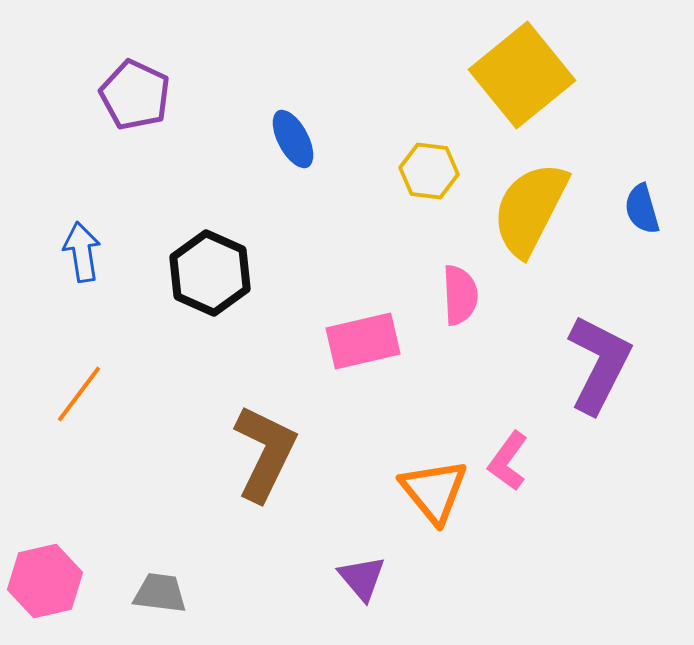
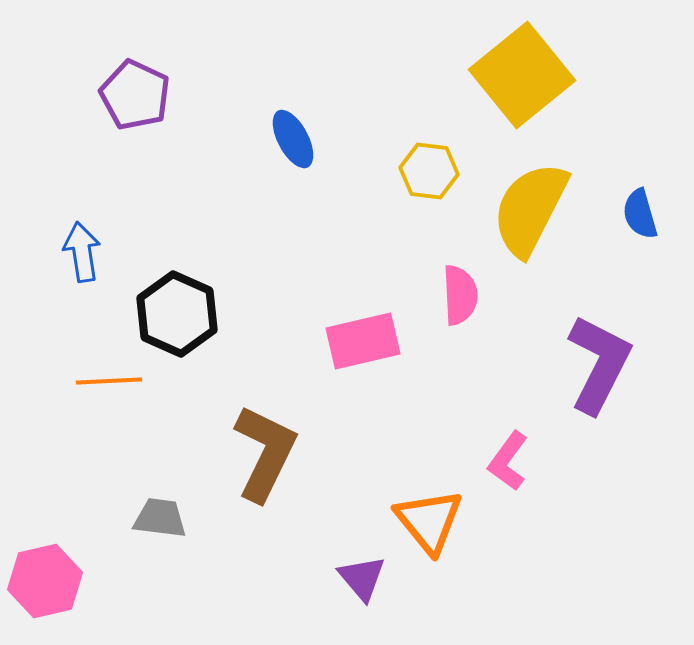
blue semicircle: moved 2 px left, 5 px down
black hexagon: moved 33 px left, 41 px down
orange line: moved 30 px right, 13 px up; rotated 50 degrees clockwise
orange triangle: moved 5 px left, 30 px down
gray trapezoid: moved 75 px up
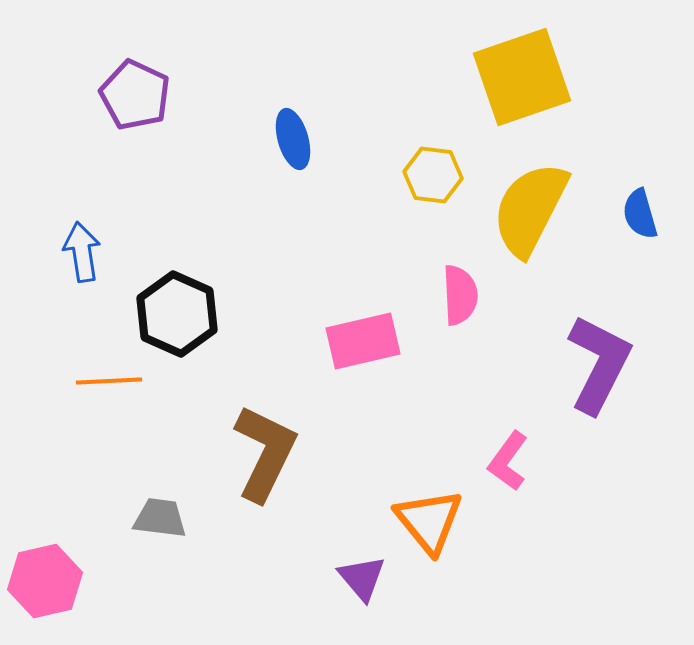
yellow square: moved 2 px down; rotated 20 degrees clockwise
blue ellipse: rotated 12 degrees clockwise
yellow hexagon: moved 4 px right, 4 px down
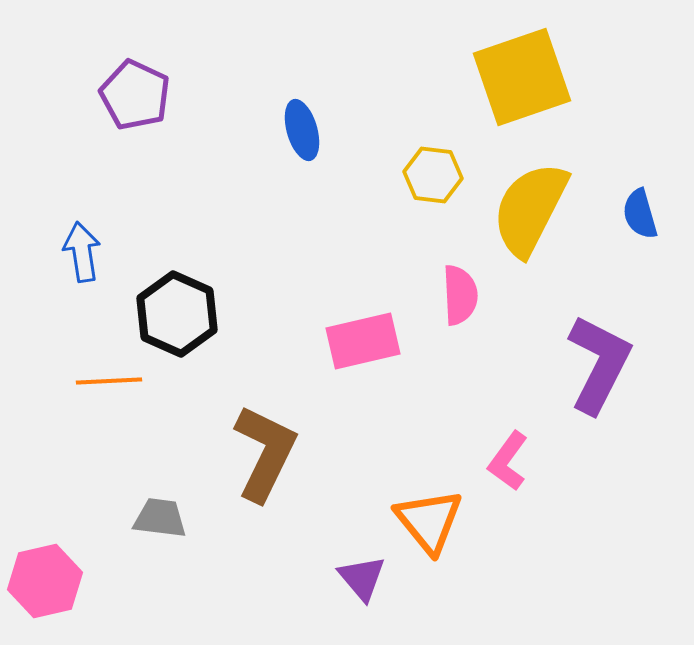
blue ellipse: moved 9 px right, 9 px up
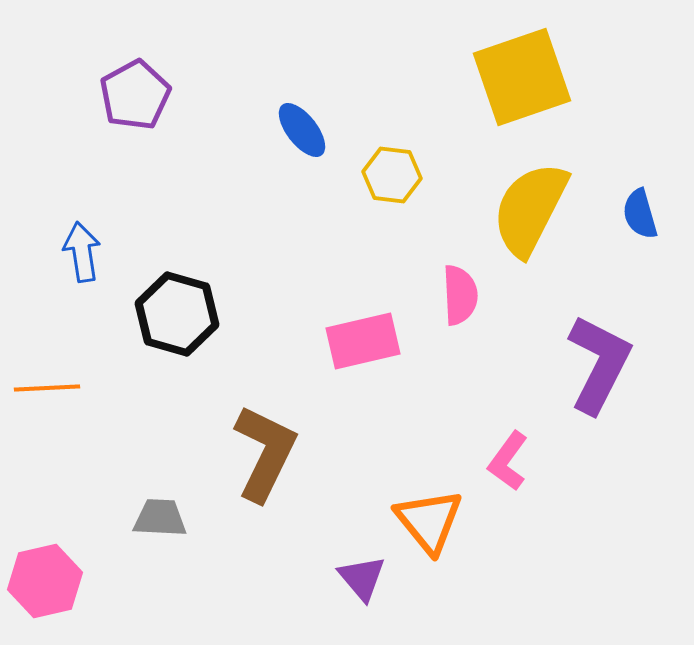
purple pentagon: rotated 18 degrees clockwise
blue ellipse: rotated 22 degrees counterclockwise
yellow hexagon: moved 41 px left
black hexagon: rotated 8 degrees counterclockwise
orange line: moved 62 px left, 7 px down
gray trapezoid: rotated 4 degrees counterclockwise
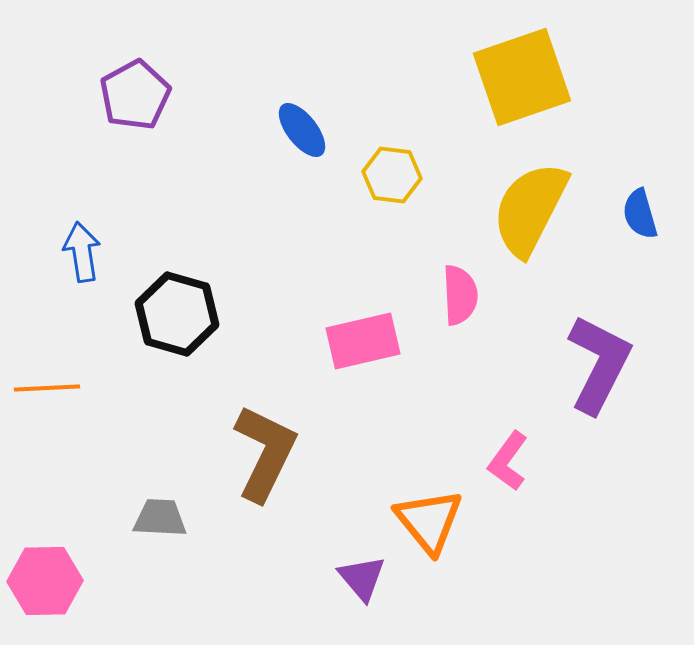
pink hexagon: rotated 12 degrees clockwise
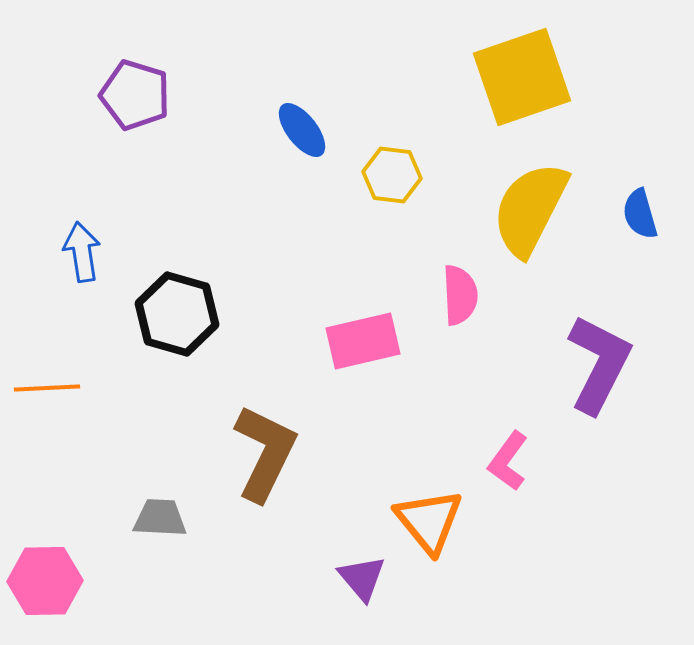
purple pentagon: rotated 26 degrees counterclockwise
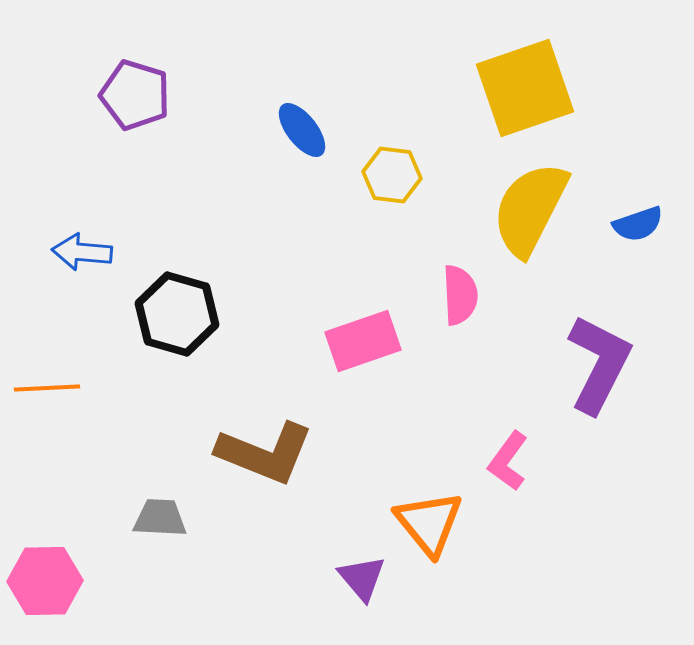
yellow square: moved 3 px right, 11 px down
blue semicircle: moved 2 px left, 10 px down; rotated 93 degrees counterclockwise
blue arrow: rotated 76 degrees counterclockwise
pink rectangle: rotated 6 degrees counterclockwise
brown L-shape: rotated 86 degrees clockwise
orange triangle: moved 2 px down
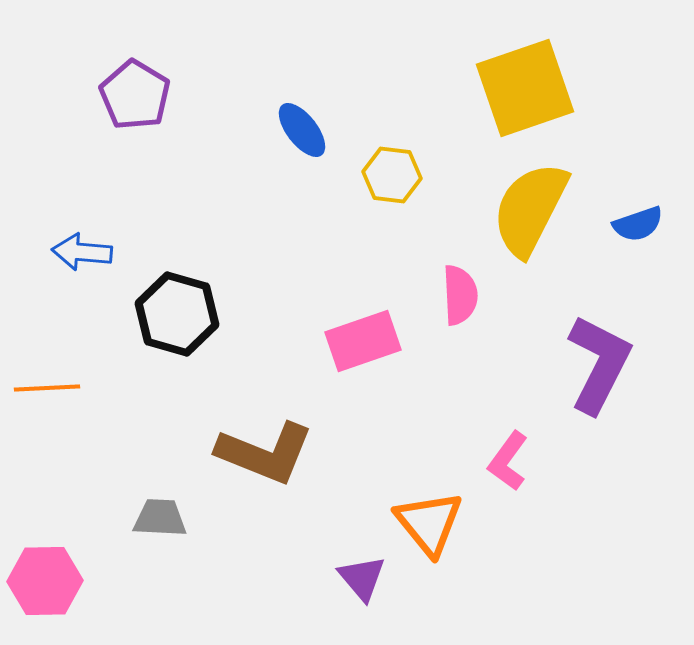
purple pentagon: rotated 14 degrees clockwise
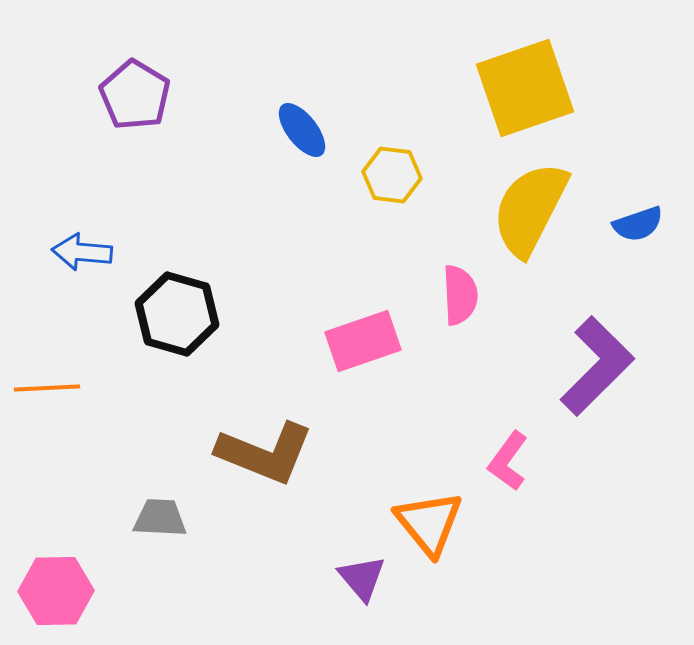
purple L-shape: moved 2 px left, 2 px down; rotated 18 degrees clockwise
pink hexagon: moved 11 px right, 10 px down
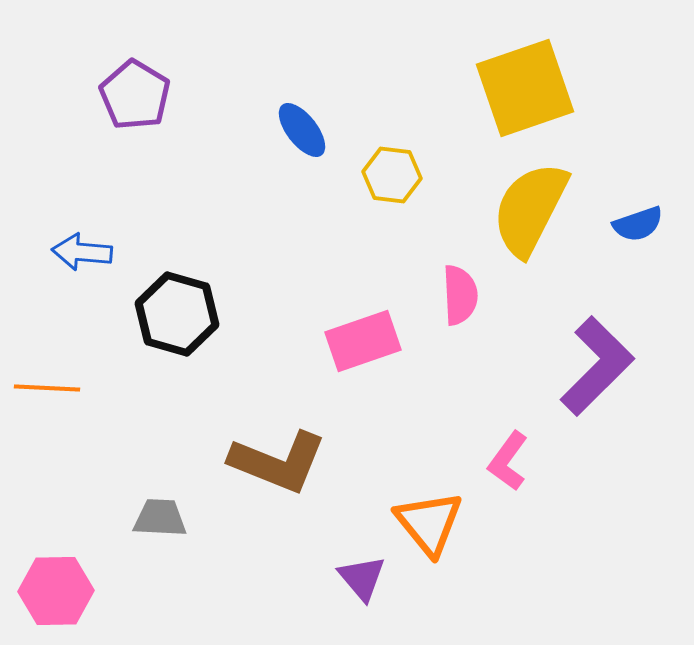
orange line: rotated 6 degrees clockwise
brown L-shape: moved 13 px right, 9 px down
